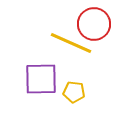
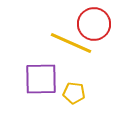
yellow pentagon: moved 1 px down
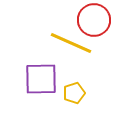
red circle: moved 4 px up
yellow pentagon: rotated 25 degrees counterclockwise
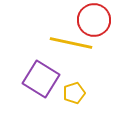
yellow line: rotated 12 degrees counterclockwise
purple square: rotated 33 degrees clockwise
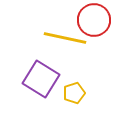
yellow line: moved 6 px left, 5 px up
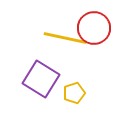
red circle: moved 8 px down
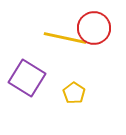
purple square: moved 14 px left, 1 px up
yellow pentagon: rotated 20 degrees counterclockwise
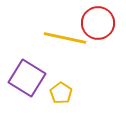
red circle: moved 4 px right, 5 px up
yellow pentagon: moved 13 px left
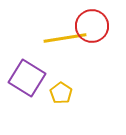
red circle: moved 6 px left, 3 px down
yellow line: rotated 21 degrees counterclockwise
